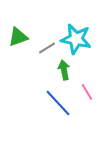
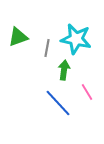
gray line: rotated 48 degrees counterclockwise
green arrow: rotated 18 degrees clockwise
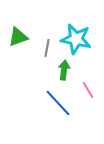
pink line: moved 1 px right, 2 px up
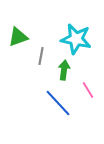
gray line: moved 6 px left, 8 px down
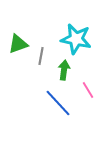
green triangle: moved 7 px down
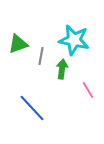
cyan star: moved 2 px left, 1 px down
green arrow: moved 2 px left, 1 px up
blue line: moved 26 px left, 5 px down
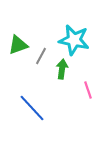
green triangle: moved 1 px down
gray line: rotated 18 degrees clockwise
pink line: rotated 12 degrees clockwise
